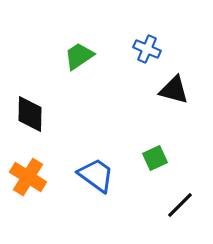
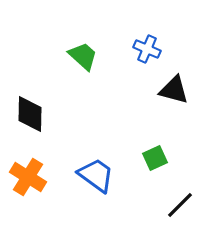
green trapezoid: moved 4 px right; rotated 76 degrees clockwise
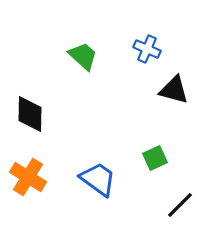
blue trapezoid: moved 2 px right, 4 px down
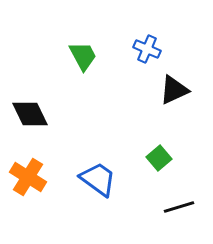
green trapezoid: rotated 20 degrees clockwise
black triangle: rotated 40 degrees counterclockwise
black diamond: rotated 27 degrees counterclockwise
green square: moved 4 px right; rotated 15 degrees counterclockwise
black line: moved 1 px left, 2 px down; rotated 28 degrees clockwise
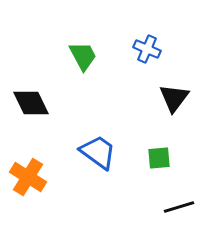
black triangle: moved 8 px down; rotated 28 degrees counterclockwise
black diamond: moved 1 px right, 11 px up
green square: rotated 35 degrees clockwise
blue trapezoid: moved 27 px up
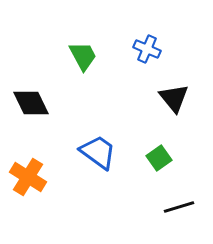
black triangle: rotated 16 degrees counterclockwise
green square: rotated 30 degrees counterclockwise
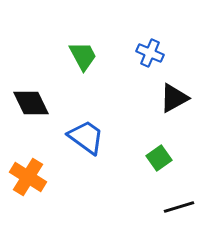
blue cross: moved 3 px right, 4 px down
black triangle: rotated 40 degrees clockwise
blue trapezoid: moved 12 px left, 15 px up
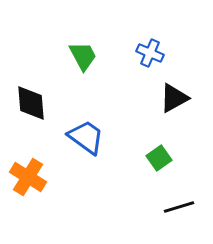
black diamond: rotated 21 degrees clockwise
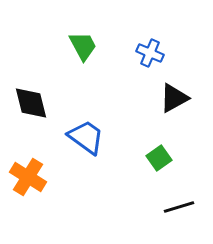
green trapezoid: moved 10 px up
black diamond: rotated 9 degrees counterclockwise
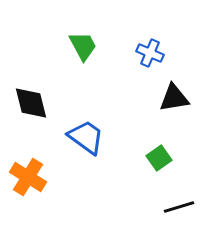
black triangle: rotated 20 degrees clockwise
